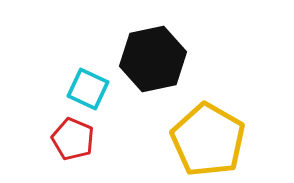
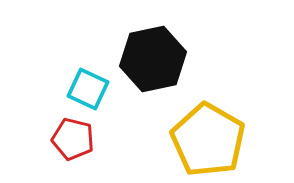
red pentagon: rotated 9 degrees counterclockwise
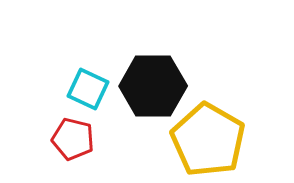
black hexagon: moved 27 px down; rotated 12 degrees clockwise
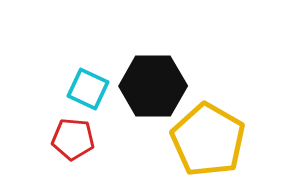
red pentagon: rotated 9 degrees counterclockwise
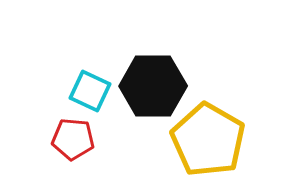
cyan square: moved 2 px right, 2 px down
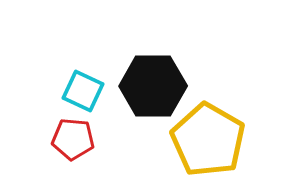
cyan square: moved 7 px left
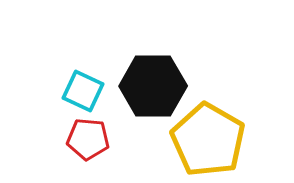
red pentagon: moved 15 px right
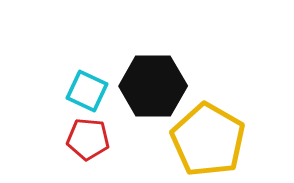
cyan square: moved 4 px right
